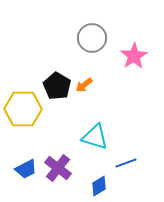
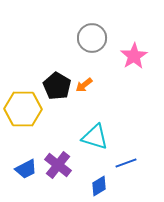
purple cross: moved 3 px up
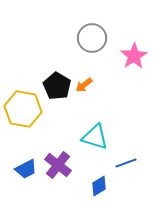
yellow hexagon: rotated 9 degrees clockwise
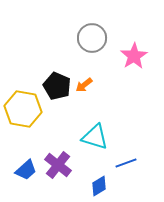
black pentagon: rotated 8 degrees counterclockwise
blue trapezoid: moved 1 px down; rotated 15 degrees counterclockwise
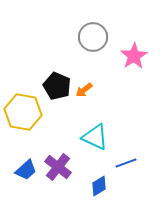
gray circle: moved 1 px right, 1 px up
orange arrow: moved 5 px down
yellow hexagon: moved 3 px down
cyan triangle: rotated 8 degrees clockwise
purple cross: moved 2 px down
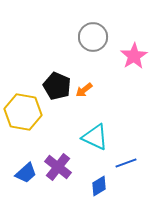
blue trapezoid: moved 3 px down
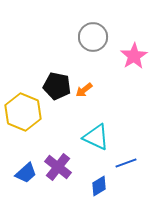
black pentagon: rotated 12 degrees counterclockwise
yellow hexagon: rotated 12 degrees clockwise
cyan triangle: moved 1 px right
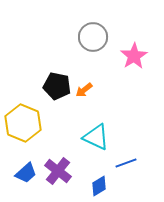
yellow hexagon: moved 11 px down
purple cross: moved 4 px down
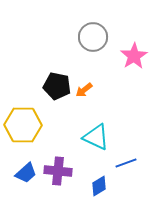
yellow hexagon: moved 2 px down; rotated 21 degrees counterclockwise
purple cross: rotated 32 degrees counterclockwise
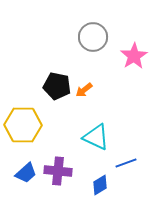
blue diamond: moved 1 px right, 1 px up
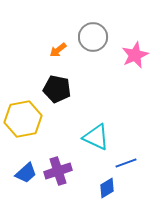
pink star: moved 1 px right, 1 px up; rotated 8 degrees clockwise
black pentagon: moved 3 px down
orange arrow: moved 26 px left, 40 px up
yellow hexagon: moved 6 px up; rotated 12 degrees counterclockwise
purple cross: rotated 24 degrees counterclockwise
blue diamond: moved 7 px right, 3 px down
